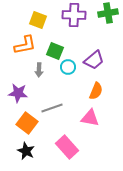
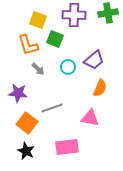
orange L-shape: moved 3 px right; rotated 85 degrees clockwise
green square: moved 12 px up
gray arrow: moved 1 px left, 1 px up; rotated 48 degrees counterclockwise
orange semicircle: moved 4 px right, 3 px up
pink rectangle: rotated 55 degrees counterclockwise
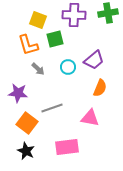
green square: rotated 36 degrees counterclockwise
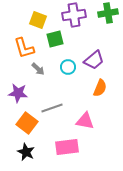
purple cross: rotated 10 degrees counterclockwise
orange L-shape: moved 4 px left, 3 px down
pink triangle: moved 5 px left, 3 px down
black star: moved 1 px down
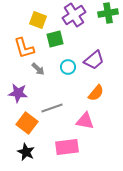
purple cross: rotated 25 degrees counterclockwise
orange semicircle: moved 4 px left, 5 px down; rotated 18 degrees clockwise
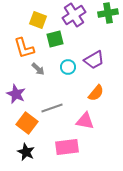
purple trapezoid: rotated 10 degrees clockwise
purple star: moved 2 px left, 1 px down; rotated 18 degrees clockwise
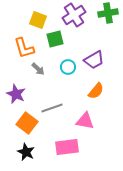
orange semicircle: moved 2 px up
